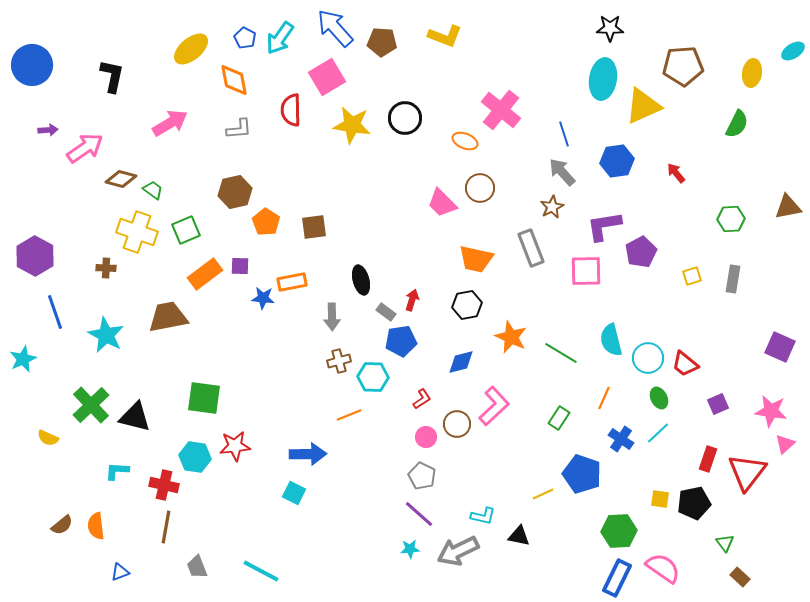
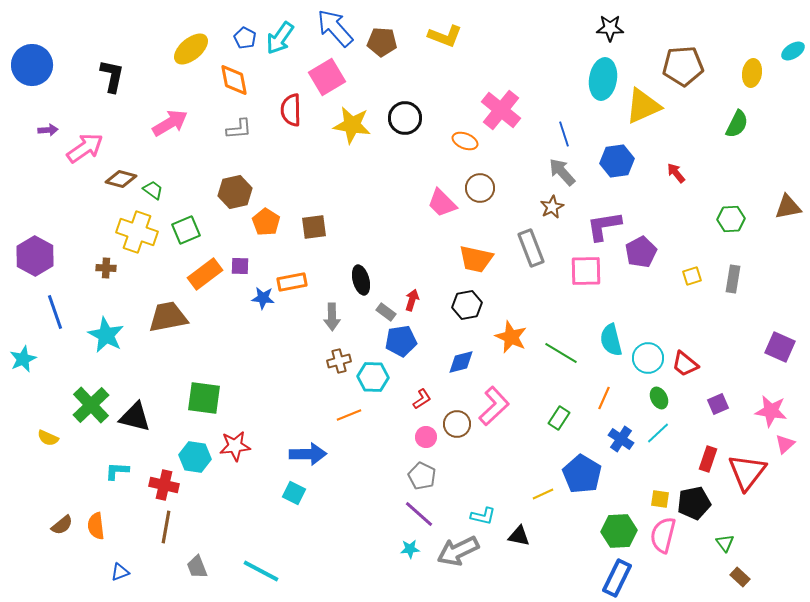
blue pentagon at (582, 474): rotated 12 degrees clockwise
pink semicircle at (663, 568): moved 33 px up; rotated 111 degrees counterclockwise
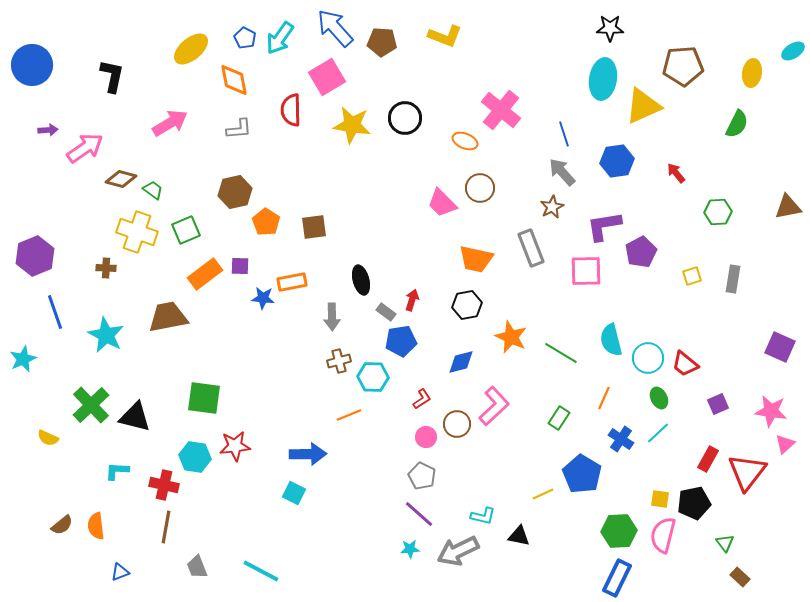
green hexagon at (731, 219): moved 13 px left, 7 px up
purple hexagon at (35, 256): rotated 9 degrees clockwise
red rectangle at (708, 459): rotated 10 degrees clockwise
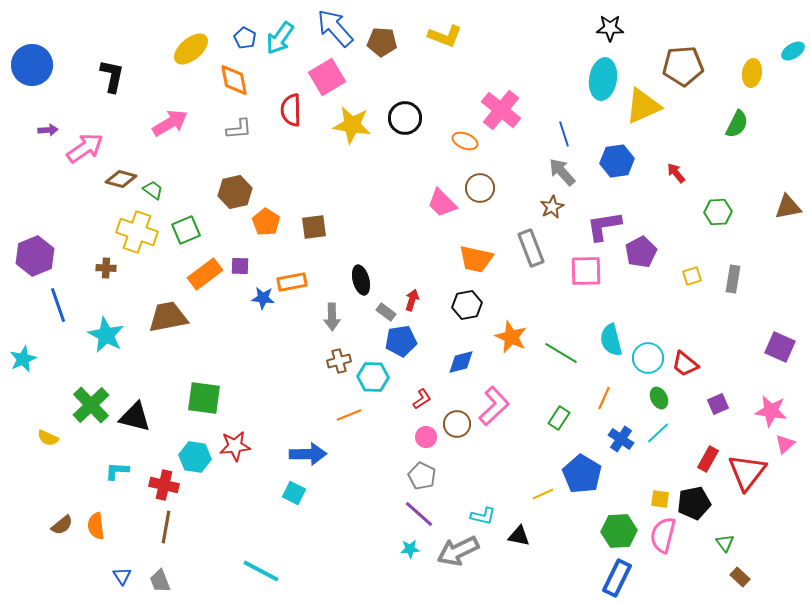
blue line at (55, 312): moved 3 px right, 7 px up
gray trapezoid at (197, 567): moved 37 px left, 14 px down
blue triangle at (120, 572): moved 2 px right, 4 px down; rotated 42 degrees counterclockwise
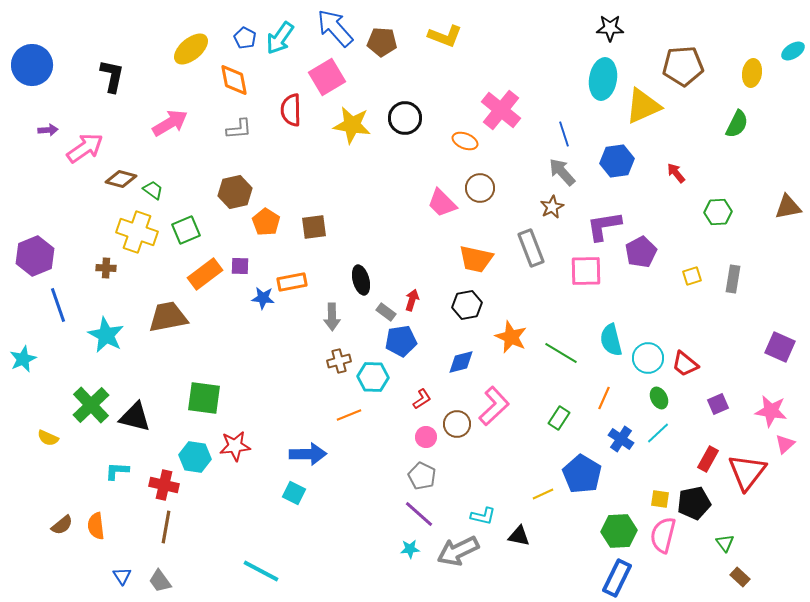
gray trapezoid at (160, 581): rotated 15 degrees counterclockwise
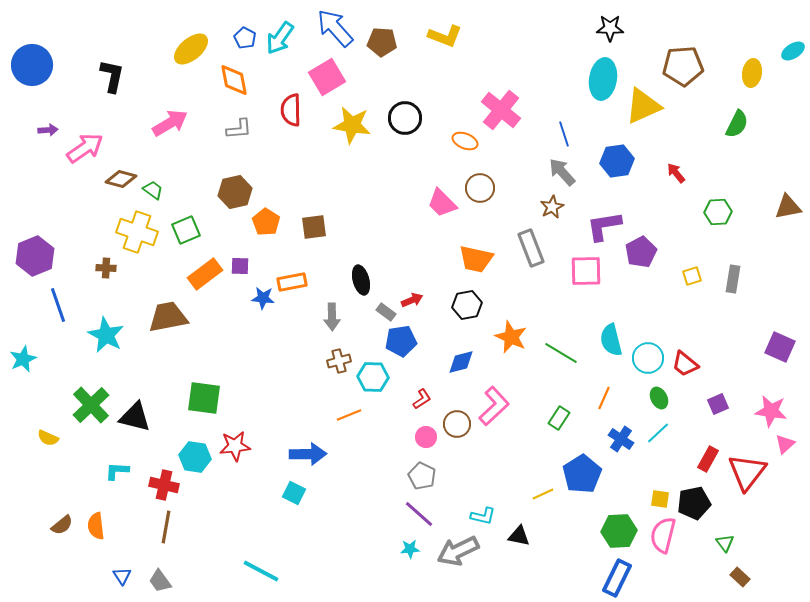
red arrow at (412, 300): rotated 50 degrees clockwise
blue pentagon at (582, 474): rotated 9 degrees clockwise
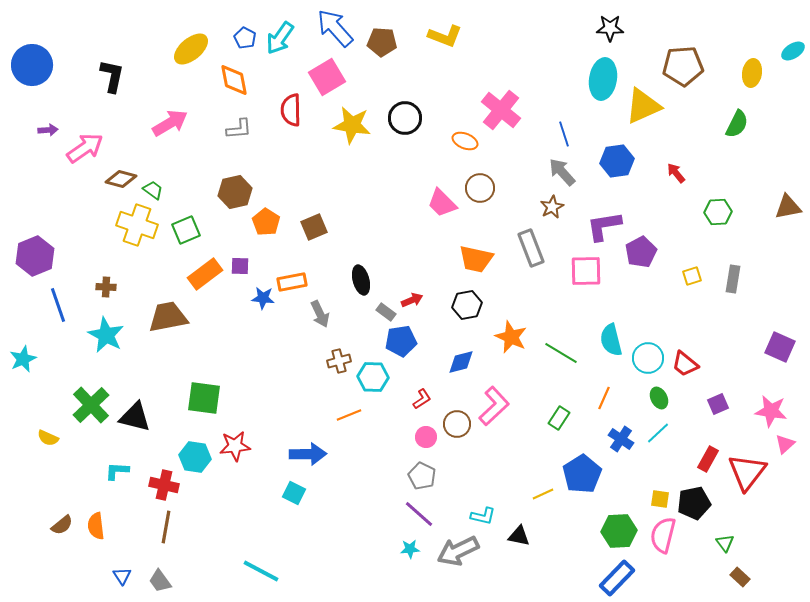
brown square at (314, 227): rotated 16 degrees counterclockwise
yellow cross at (137, 232): moved 7 px up
brown cross at (106, 268): moved 19 px down
gray arrow at (332, 317): moved 12 px left, 3 px up; rotated 24 degrees counterclockwise
blue rectangle at (617, 578): rotated 18 degrees clockwise
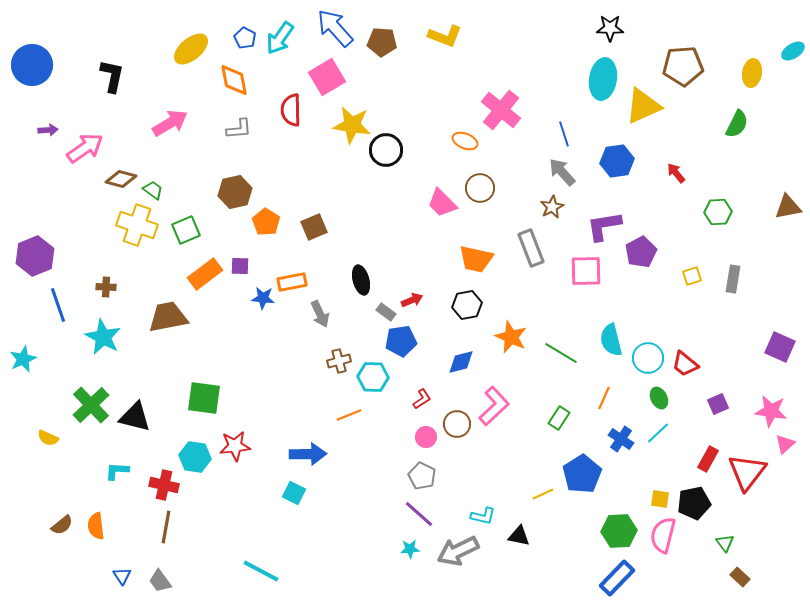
black circle at (405, 118): moved 19 px left, 32 px down
cyan star at (106, 335): moved 3 px left, 2 px down
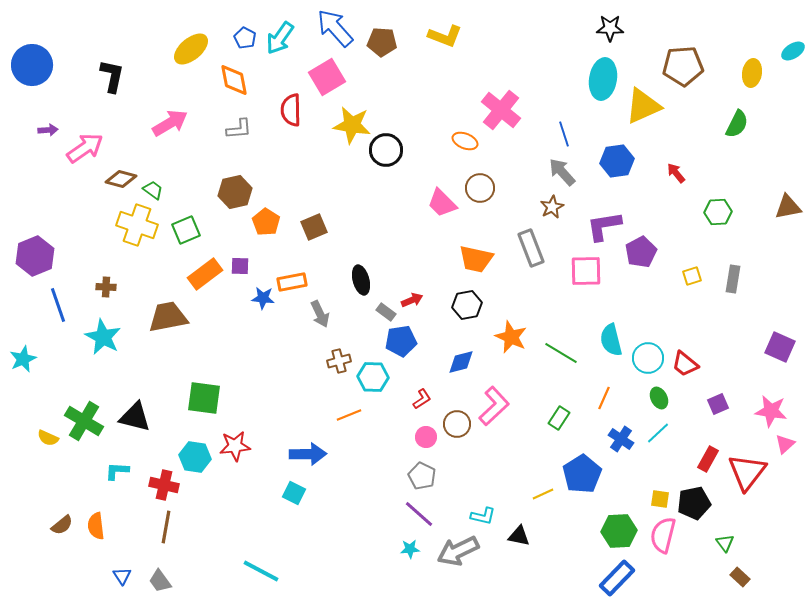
green cross at (91, 405): moved 7 px left, 16 px down; rotated 15 degrees counterclockwise
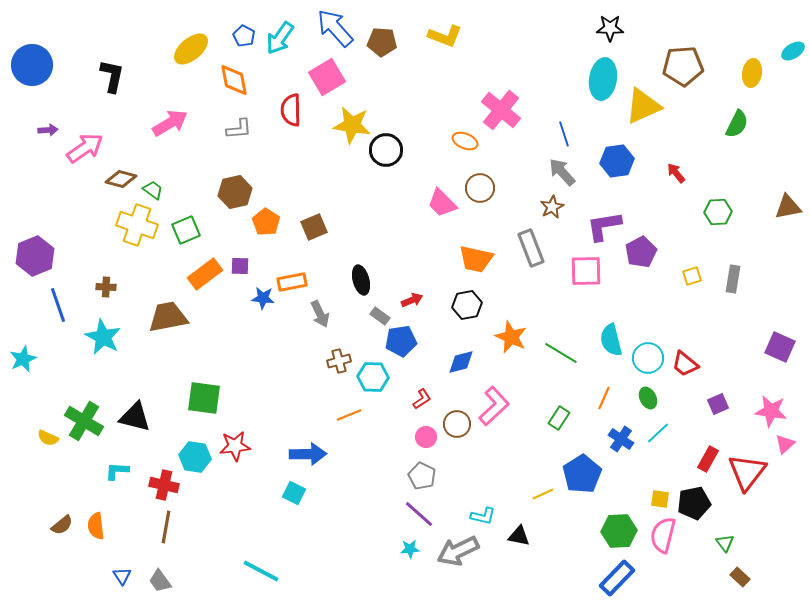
blue pentagon at (245, 38): moved 1 px left, 2 px up
gray rectangle at (386, 312): moved 6 px left, 4 px down
green ellipse at (659, 398): moved 11 px left
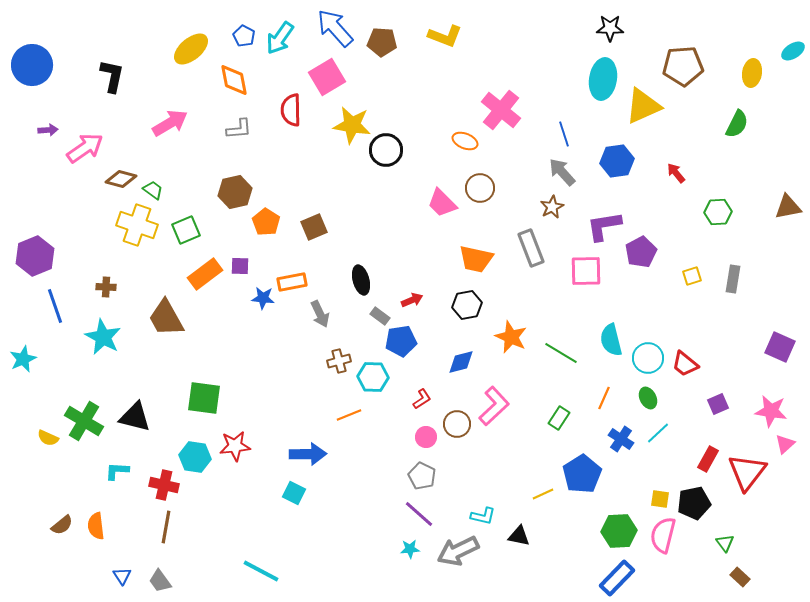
blue line at (58, 305): moved 3 px left, 1 px down
brown trapezoid at (168, 317): moved 2 px left, 1 px down; rotated 108 degrees counterclockwise
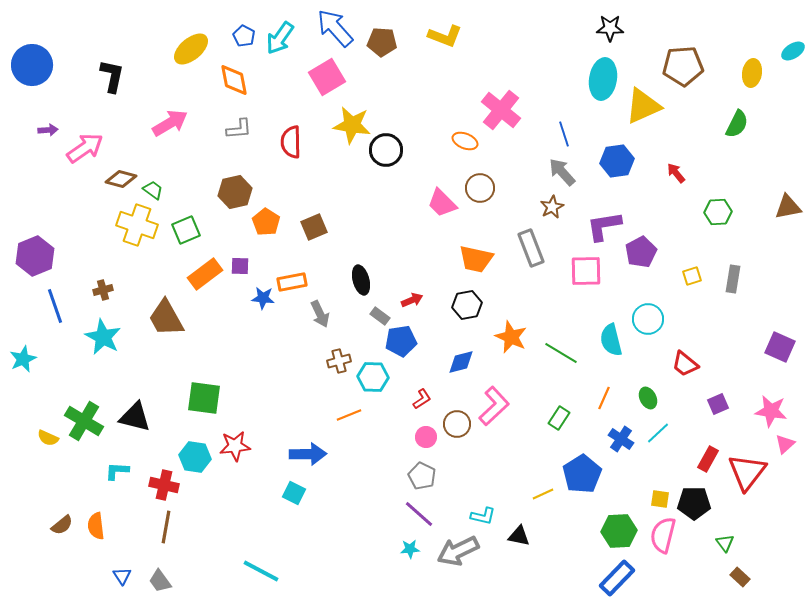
red semicircle at (291, 110): moved 32 px down
brown cross at (106, 287): moved 3 px left, 3 px down; rotated 18 degrees counterclockwise
cyan circle at (648, 358): moved 39 px up
black pentagon at (694, 503): rotated 12 degrees clockwise
